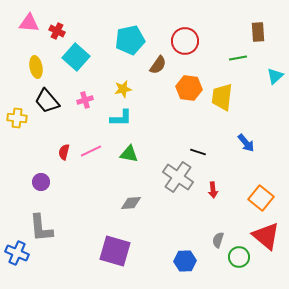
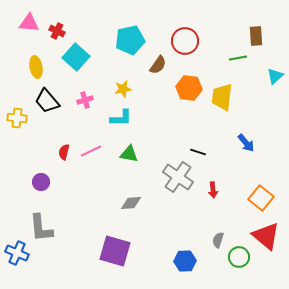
brown rectangle: moved 2 px left, 4 px down
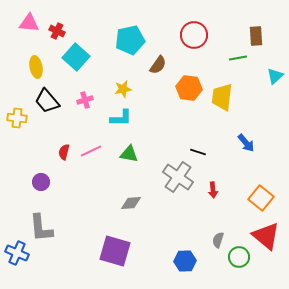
red circle: moved 9 px right, 6 px up
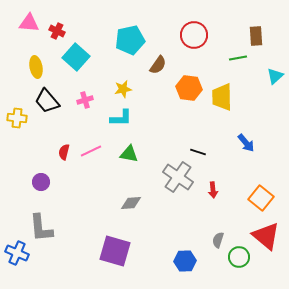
yellow trapezoid: rotated 8 degrees counterclockwise
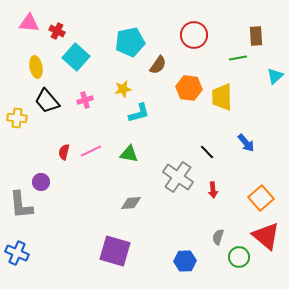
cyan pentagon: moved 2 px down
cyan L-shape: moved 18 px right, 5 px up; rotated 15 degrees counterclockwise
black line: moved 9 px right; rotated 28 degrees clockwise
orange square: rotated 10 degrees clockwise
gray L-shape: moved 20 px left, 23 px up
gray semicircle: moved 3 px up
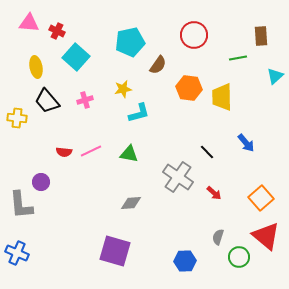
brown rectangle: moved 5 px right
red semicircle: rotated 98 degrees counterclockwise
red arrow: moved 1 px right, 3 px down; rotated 42 degrees counterclockwise
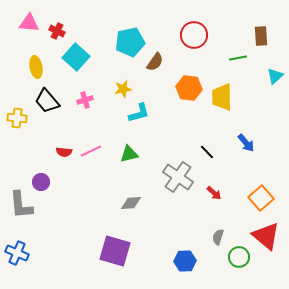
brown semicircle: moved 3 px left, 3 px up
green triangle: rotated 24 degrees counterclockwise
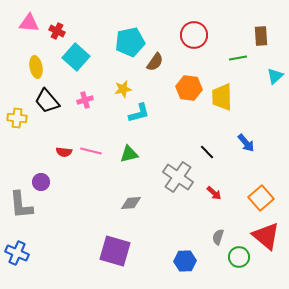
pink line: rotated 40 degrees clockwise
